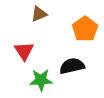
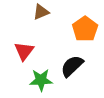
brown triangle: moved 2 px right, 2 px up
red triangle: rotated 10 degrees clockwise
black semicircle: rotated 30 degrees counterclockwise
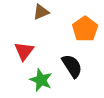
black semicircle: rotated 100 degrees clockwise
green star: rotated 25 degrees clockwise
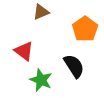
red triangle: rotated 30 degrees counterclockwise
black semicircle: moved 2 px right
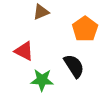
red triangle: rotated 10 degrees counterclockwise
green star: moved 1 px right; rotated 20 degrees counterclockwise
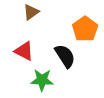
brown triangle: moved 10 px left; rotated 12 degrees counterclockwise
black semicircle: moved 9 px left, 10 px up
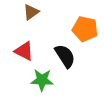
orange pentagon: rotated 25 degrees counterclockwise
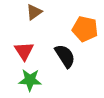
brown triangle: moved 3 px right
red triangle: rotated 30 degrees clockwise
green star: moved 12 px left
